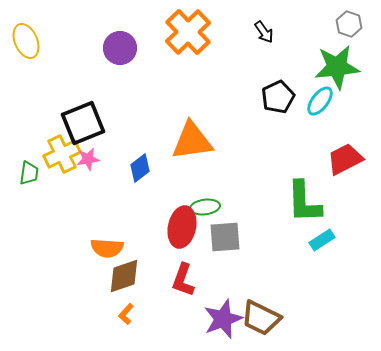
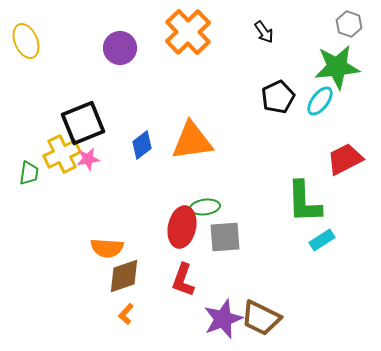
blue diamond: moved 2 px right, 23 px up
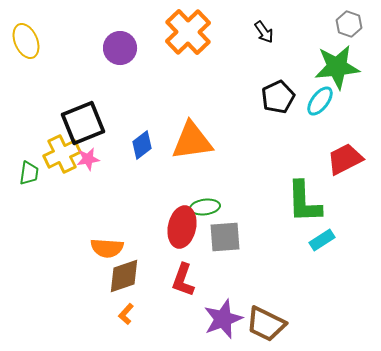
brown trapezoid: moved 5 px right, 6 px down
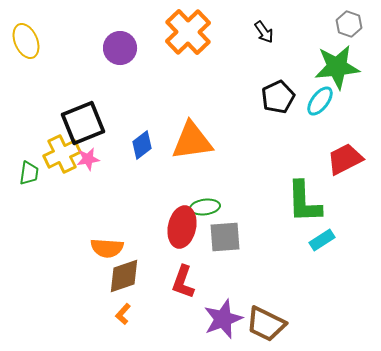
red L-shape: moved 2 px down
orange L-shape: moved 3 px left
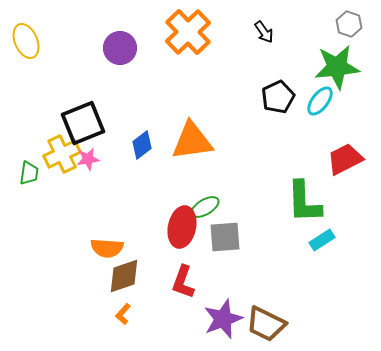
green ellipse: rotated 24 degrees counterclockwise
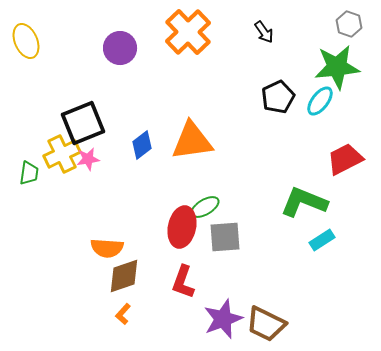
green L-shape: rotated 114 degrees clockwise
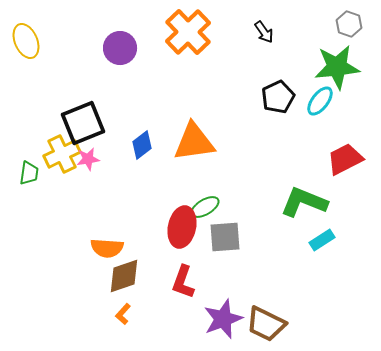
orange triangle: moved 2 px right, 1 px down
